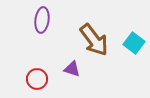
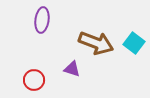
brown arrow: moved 2 px right, 3 px down; rotated 32 degrees counterclockwise
red circle: moved 3 px left, 1 px down
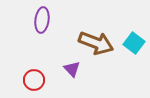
purple triangle: rotated 30 degrees clockwise
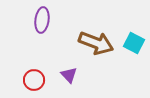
cyan square: rotated 10 degrees counterclockwise
purple triangle: moved 3 px left, 6 px down
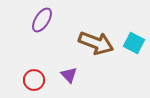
purple ellipse: rotated 25 degrees clockwise
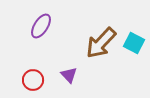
purple ellipse: moved 1 px left, 6 px down
brown arrow: moved 5 px right; rotated 112 degrees clockwise
red circle: moved 1 px left
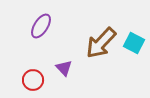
purple triangle: moved 5 px left, 7 px up
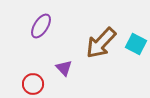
cyan square: moved 2 px right, 1 px down
red circle: moved 4 px down
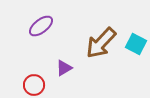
purple ellipse: rotated 20 degrees clockwise
purple triangle: rotated 42 degrees clockwise
red circle: moved 1 px right, 1 px down
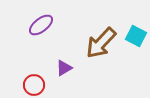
purple ellipse: moved 1 px up
cyan square: moved 8 px up
